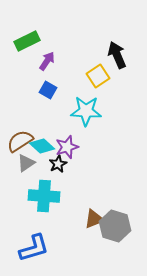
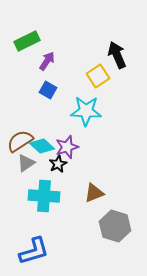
brown triangle: moved 26 px up
blue L-shape: moved 3 px down
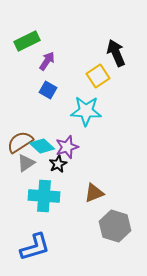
black arrow: moved 1 px left, 2 px up
brown semicircle: moved 1 px down
blue L-shape: moved 1 px right, 4 px up
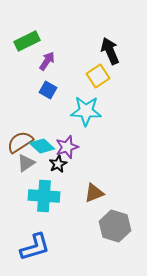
black arrow: moved 6 px left, 2 px up
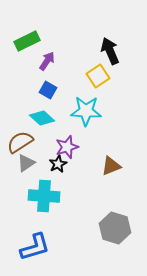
cyan diamond: moved 28 px up
brown triangle: moved 17 px right, 27 px up
gray hexagon: moved 2 px down
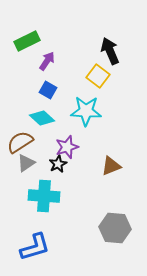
yellow square: rotated 20 degrees counterclockwise
gray hexagon: rotated 12 degrees counterclockwise
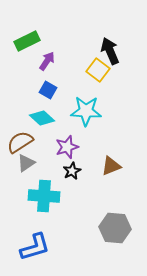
yellow square: moved 6 px up
black star: moved 14 px right, 7 px down
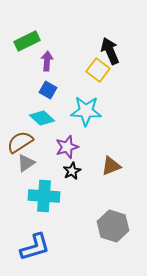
purple arrow: rotated 30 degrees counterclockwise
gray hexagon: moved 2 px left, 2 px up; rotated 12 degrees clockwise
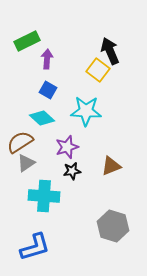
purple arrow: moved 2 px up
black star: rotated 18 degrees clockwise
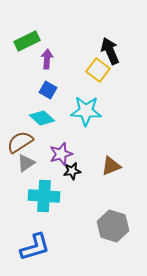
purple star: moved 6 px left, 7 px down
